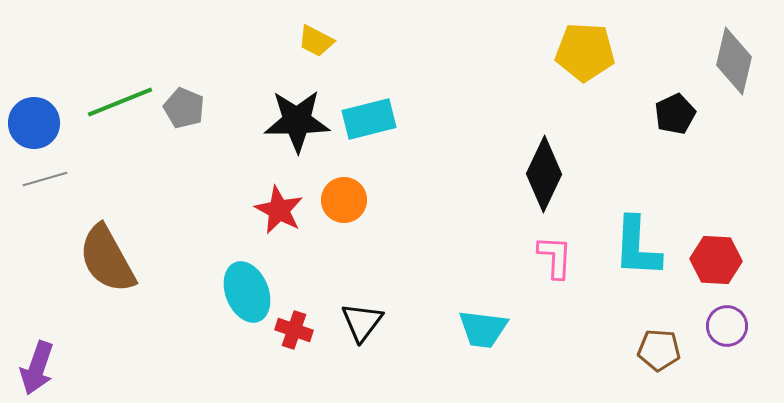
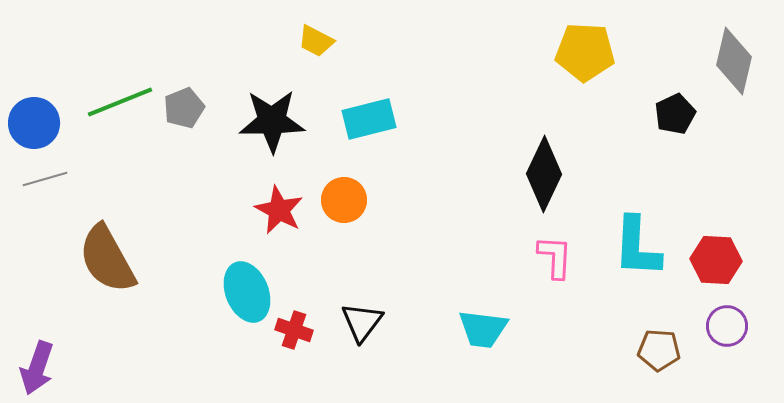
gray pentagon: rotated 27 degrees clockwise
black star: moved 25 px left
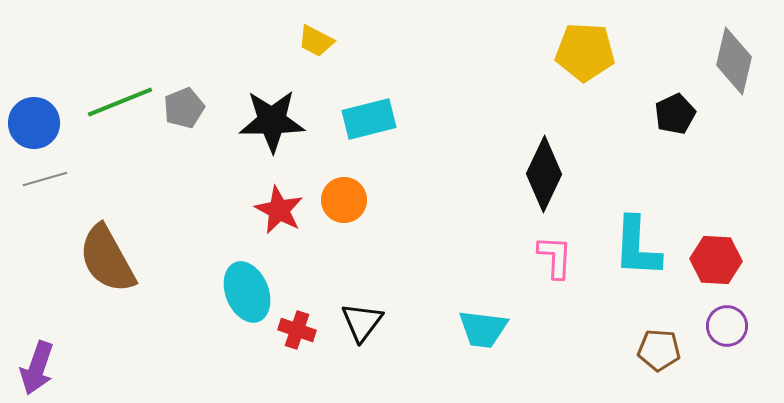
red cross: moved 3 px right
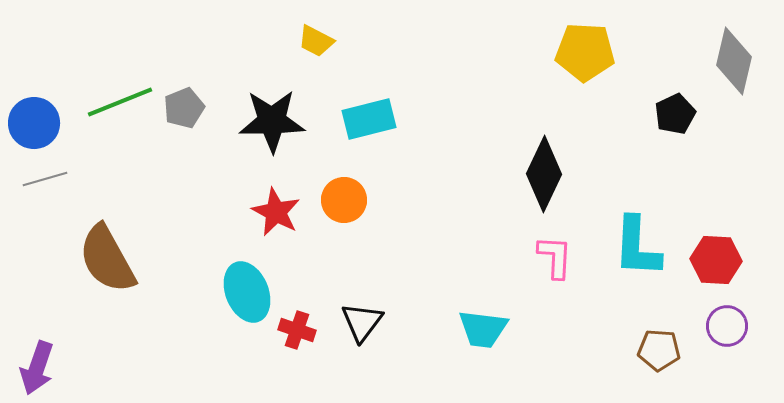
red star: moved 3 px left, 2 px down
